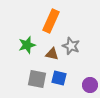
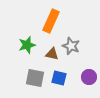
gray square: moved 2 px left, 1 px up
purple circle: moved 1 px left, 8 px up
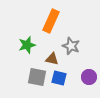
brown triangle: moved 5 px down
gray square: moved 2 px right, 1 px up
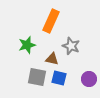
purple circle: moved 2 px down
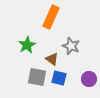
orange rectangle: moved 4 px up
green star: rotated 12 degrees counterclockwise
brown triangle: rotated 24 degrees clockwise
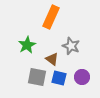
purple circle: moved 7 px left, 2 px up
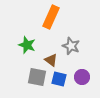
green star: rotated 24 degrees counterclockwise
brown triangle: moved 1 px left, 1 px down
blue square: moved 1 px down
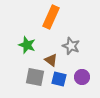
gray square: moved 2 px left
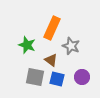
orange rectangle: moved 1 px right, 11 px down
blue square: moved 2 px left
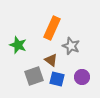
green star: moved 9 px left
gray square: moved 1 px left, 1 px up; rotated 30 degrees counterclockwise
